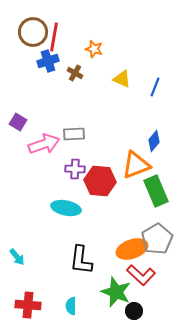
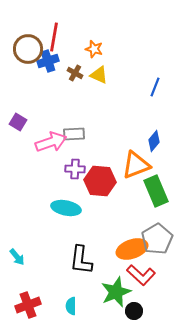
brown circle: moved 5 px left, 17 px down
yellow triangle: moved 23 px left, 4 px up
pink arrow: moved 7 px right, 2 px up
green star: rotated 28 degrees clockwise
red cross: rotated 25 degrees counterclockwise
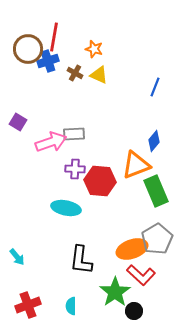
green star: moved 1 px left; rotated 12 degrees counterclockwise
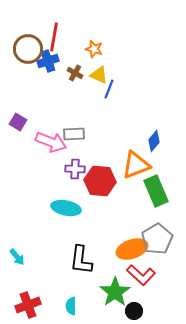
blue line: moved 46 px left, 2 px down
pink arrow: rotated 40 degrees clockwise
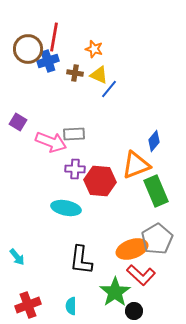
brown cross: rotated 21 degrees counterclockwise
blue line: rotated 18 degrees clockwise
